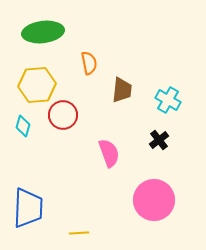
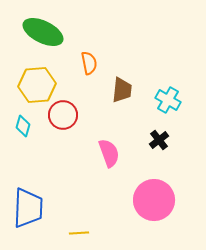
green ellipse: rotated 33 degrees clockwise
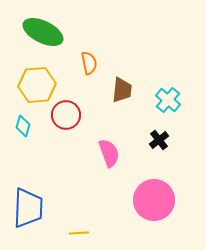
cyan cross: rotated 10 degrees clockwise
red circle: moved 3 px right
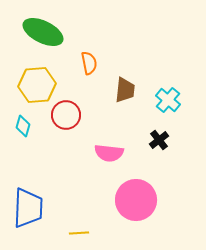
brown trapezoid: moved 3 px right
pink semicircle: rotated 116 degrees clockwise
pink circle: moved 18 px left
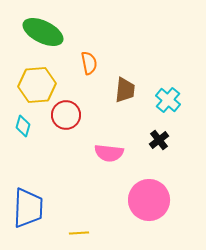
pink circle: moved 13 px right
